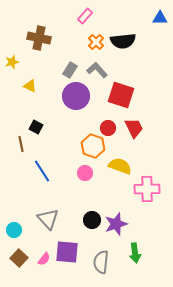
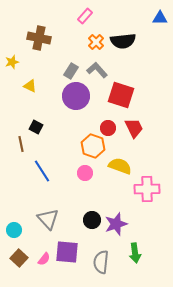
gray rectangle: moved 1 px right, 1 px down
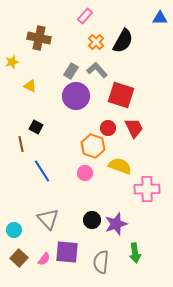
black semicircle: rotated 55 degrees counterclockwise
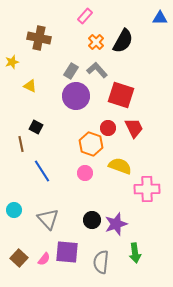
orange hexagon: moved 2 px left, 2 px up
cyan circle: moved 20 px up
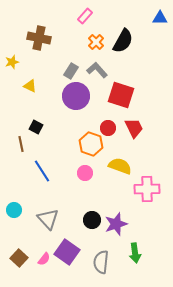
purple square: rotated 30 degrees clockwise
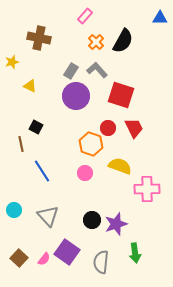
gray triangle: moved 3 px up
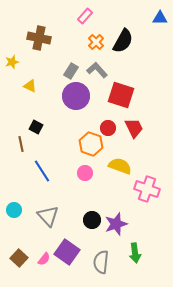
pink cross: rotated 20 degrees clockwise
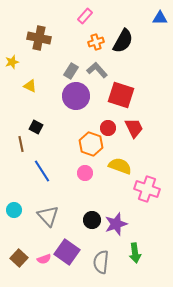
orange cross: rotated 28 degrees clockwise
pink semicircle: rotated 32 degrees clockwise
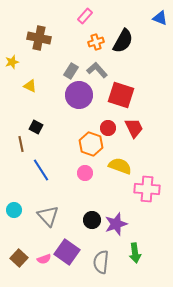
blue triangle: rotated 21 degrees clockwise
purple circle: moved 3 px right, 1 px up
blue line: moved 1 px left, 1 px up
pink cross: rotated 15 degrees counterclockwise
